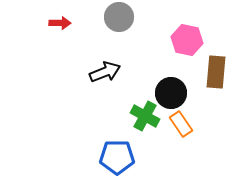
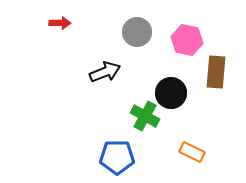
gray circle: moved 18 px right, 15 px down
orange rectangle: moved 11 px right, 28 px down; rotated 30 degrees counterclockwise
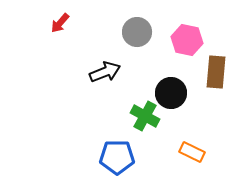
red arrow: rotated 130 degrees clockwise
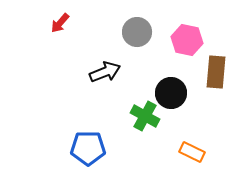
blue pentagon: moved 29 px left, 9 px up
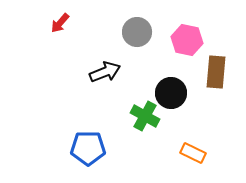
orange rectangle: moved 1 px right, 1 px down
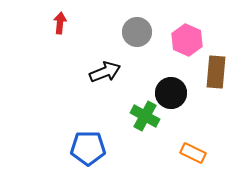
red arrow: rotated 145 degrees clockwise
pink hexagon: rotated 12 degrees clockwise
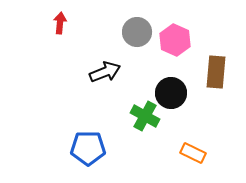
pink hexagon: moved 12 px left
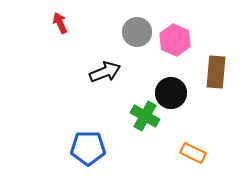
red arrow: rotated 30 degrees counterclockwise
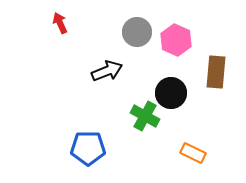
pink hexagon: moved 1 px right
black arrow: moved 2 px right, 1 px up
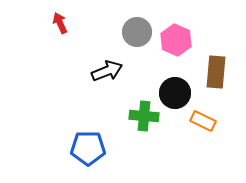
black circle: moved 4 px right
green cross: moved 1 px left; rotated 24 degrees counterclockwise
orange rectangle: moved 10 px right, 32 px up
